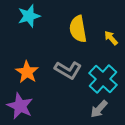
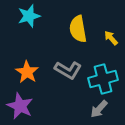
cyan cross: rotated 32 degrees clockwise
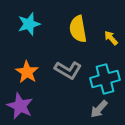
cyan star: moved 8 px down
cyan cross: moved 2 px right
